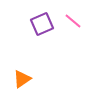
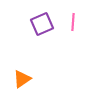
pink line: moved 1 px down; rotated 54 degrees clockwise
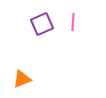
orange triangle: rotated 12 degrees clockwise
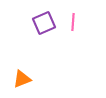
purple square: moved 2 px right, 1 px up
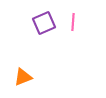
orange triangle: moved 1 px right, 2 px up
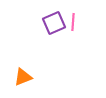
purple square: moved 10 px right
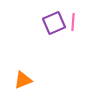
orange triangle: moved 3 px down
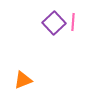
purple square: rotated 20 degrees counterclockwise
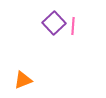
pink line: moved 4 px down
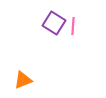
purple square: rotated 15 degrees counterclockwise
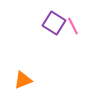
pink line: rotated 30 degrees counterclockwise
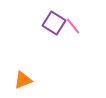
pink line: rotated 12 degrees counterclockwise
